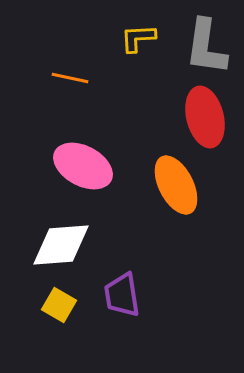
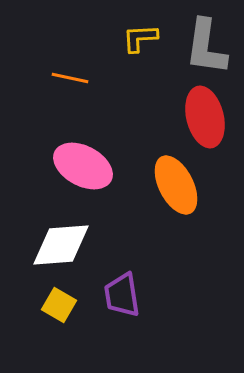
yellow L-shape: moved 2 px right
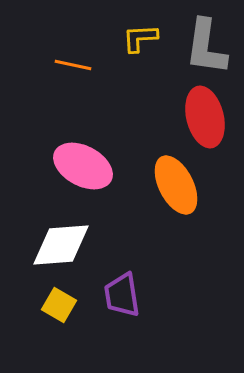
orange line: moved 3 px right, 13 px up
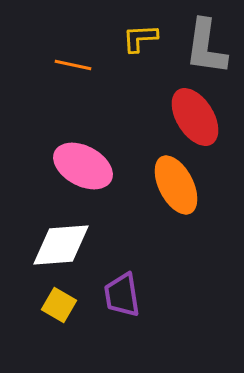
red ellipse: moved 10 px left; rotated 18 degrees counterclockwise
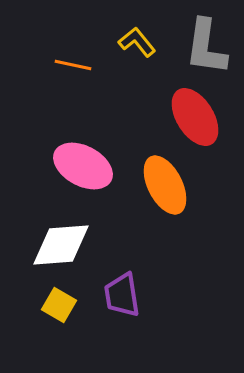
yellow L-shape: moved 3 px left, 4 px down; rotated 54 degrees clockwise
orange ellipse: moved 11 px left
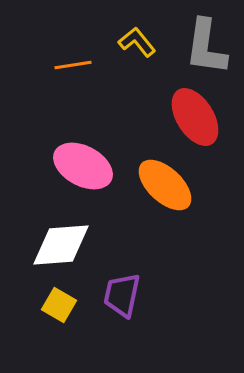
orange line: rotated 21 degrees counterclockwise
orange ellipse: rotated 20 degrees counterclockwise
purple trapezoid: rotated 21 degrees clockwise
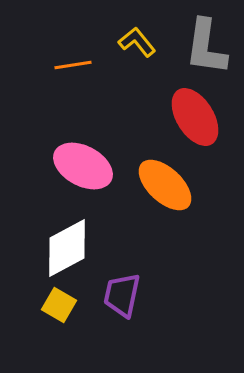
white diamond: moved 6 px right, 3 px down; rotated 24 degrees counterclockwise
